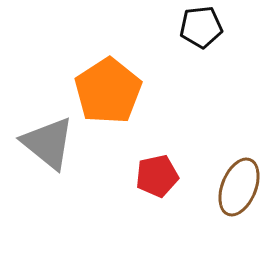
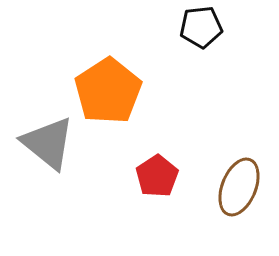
red pentagon: rotated 21 degrees counterclockwise
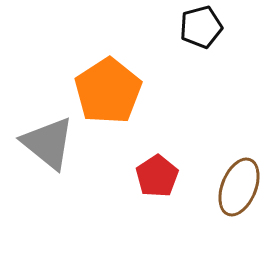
black pentagon: rotated 9 degrees counterclockwise
